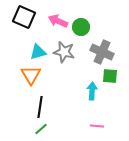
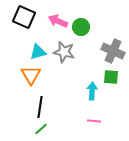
gray cross: moved 11 px right, 1 px up
green square: moved 1 px right, 1 px down
pink line: moved 3 px left, 5 px up
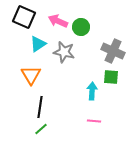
cyan triangle: moved 8 px up; rotated 18 degrees counterclockwise
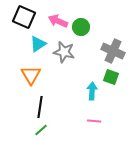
green square: rotated 14 degrees clockwise
green line: moved 1 px down
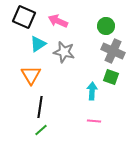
green circle: moved 25 px right, 1 px up
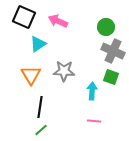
green circle: moved 1 px down
gray star: moved 19 px down; rotated 10 degrees counterclockwise
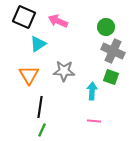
orange triangle: moved 2 px left
green line: moved 1 px right; rotated 24 degrees counterclockwise
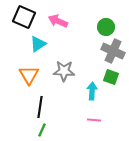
pink line: moved 1 px up
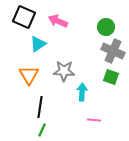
cyan arrow: moved 10 px left, 1 px down
